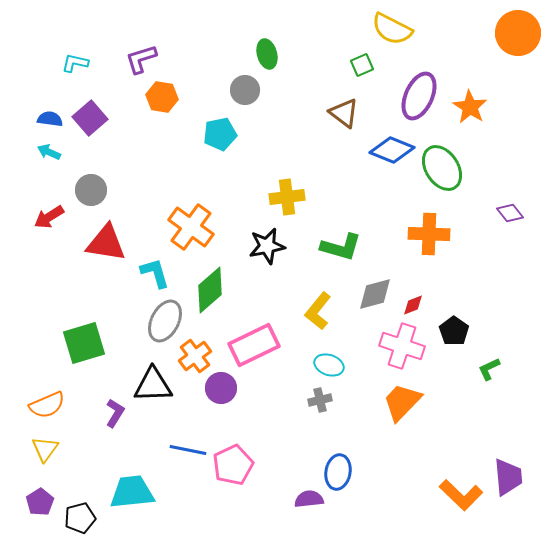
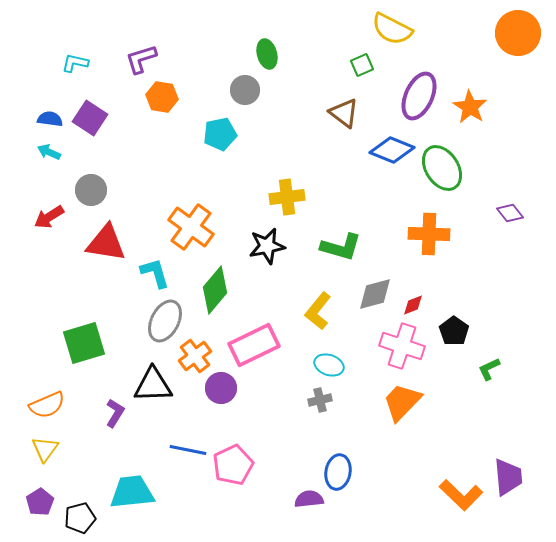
purple square at (90, 118): rotated 16 degrees counterclockwise
green diamond at (210, 290): moved 5 px right; rotated 9 degrees counterclockwise
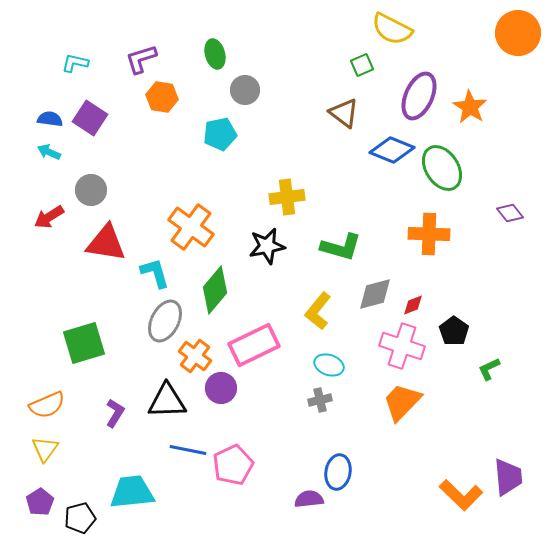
green ellipse at (267, 54): moved 52 px left
orange cross at (195, 356): rotated 16 degrees counterclockwise
black triangle at (153, 385): moved 14 px right, 16 px down
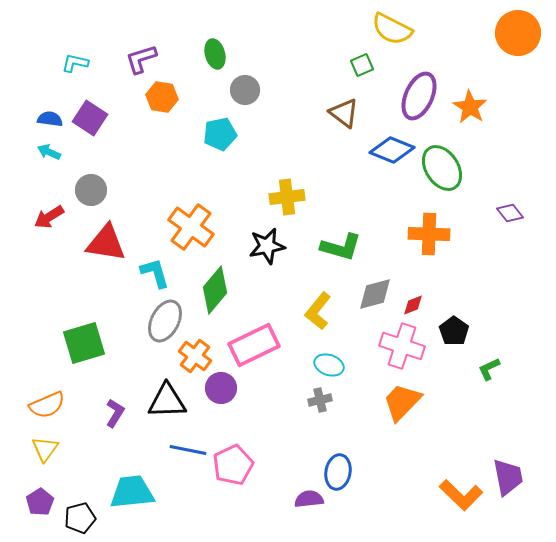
purple trapezoid at (508, 477): rotated 6 degrees counterclockwise
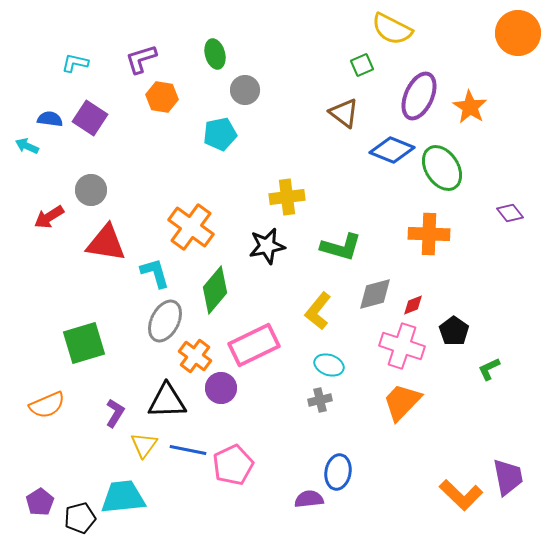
cyan arrow at (49, 152): moved 22 px left, 6 px up
yellow triangle at (45, 449): moved 99 px right, 4 px up
cyan trapezoid at (132, 492): moved 9 px left, 5 px down
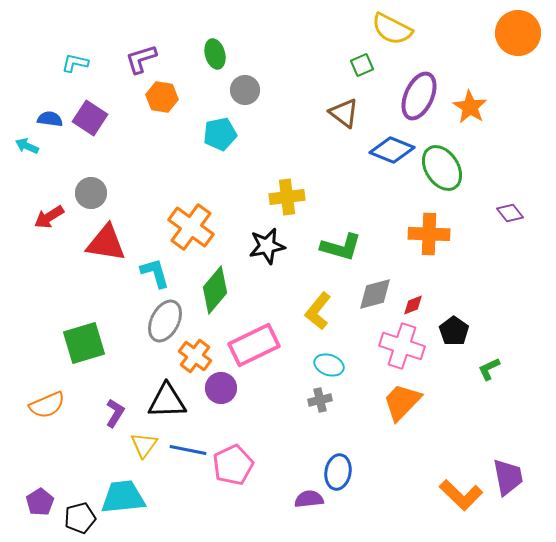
gray circle at (91, 190): moved 3 px down
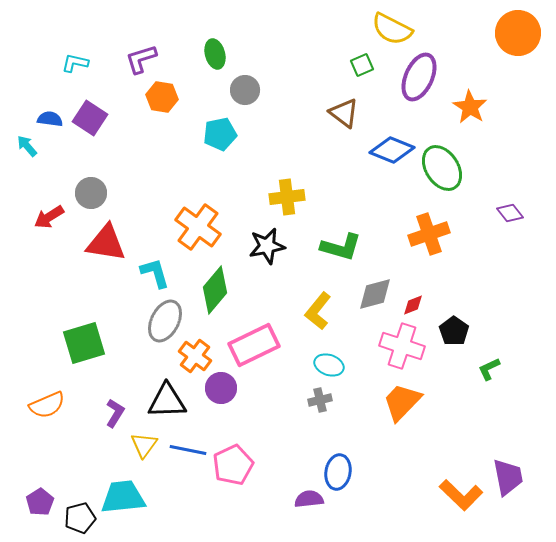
purple ellipse at (419, 96): moved 19 px up
cyan arrow at (27, 146): rotated 25 degrees clockwise
orange cross at (191, 227): moved 7 px right
orange cross at (429, 234): rotated 21 degrees counterclockwise
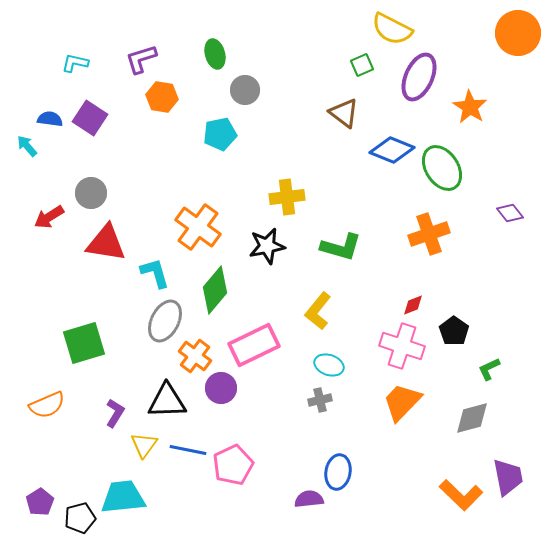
gray diamond at (375, 294): moved 97 px right, 124 px down
